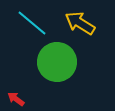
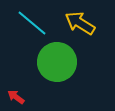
red arrow: moved 2 px up
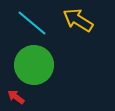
yellow arrow: moved 2 px left, 3 px up
green circle: moved 23 px left, 3 px down
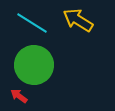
cyan line: rotated 8 degrees counterclockwise
red arrow: moved 3 px right, 1 px up
